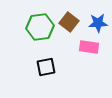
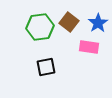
blue star: rotated 30 degrees counterclockwise
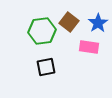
green hexagon: moved 2 px right, 4 px down
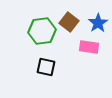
black square: rotated 24 degrees clockwise
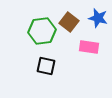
blue star: moved 5 px up; rotated 24 degrees counterclockwise
black square: moved 1 px up
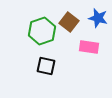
green hexagon: rotated 12 degrees counterclockwise
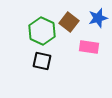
blue star: rotated 30 degrees counterclockwise
green hexagon: rotated 16 degrees counterclockwise
black square: moved 4 px left, 5 px up
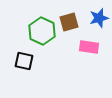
blue star: moved 1 px right
brown square: rotated 36 degrees clockwise
black square: moved 18 px left
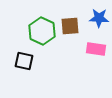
blue star: rotated 18 degrees clockwise
brown square: moved 1 px right, 4 px down; rotated 12 degrees clockwise
pink rectangle: moved 7 px right, 2 px down
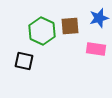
blue star: rotated 18 degrees counterclockwise
